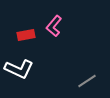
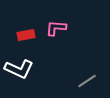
pink L-shape: moved 2 px right, 2 px down; rotated 55 degrees clockwise
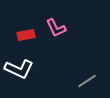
pink L-shape: rotated 120 degrees counterclockwise
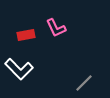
white L-shape: rotated 20 degrees clockwise
gray line: moved 3 px left, 2 px down; rotated 12 degrees counterclockwise
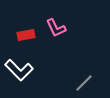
white L-shape: moved 1 px down
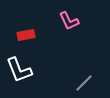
pink L-shape: moved 13 px right, 7 px up
white L-shape: rotated 24 degrees clockwise
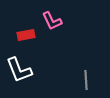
pink L-shape: moved 17 px left
gray line: moved 2 px right, 3 px up; rotated 48 degrees counterclockwise
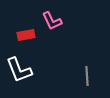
gray line: moved 1 px right, 4 px up
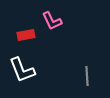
white L-shape: moved 3 px right
